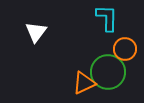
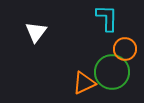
green circle: moved 4 px right
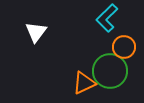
cyan L-shape: rotated 136 degrees counterclockwise
orange circle: moved 1 px left, 2 px up
green circle: moved 2 px left, 1 px up
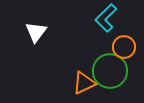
cyan L-shape: moved 1 px left
